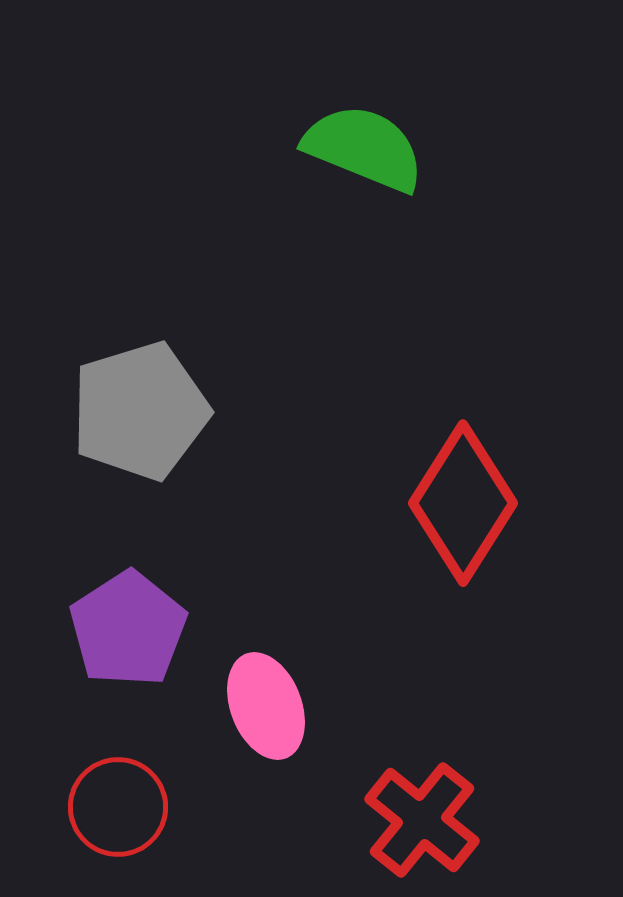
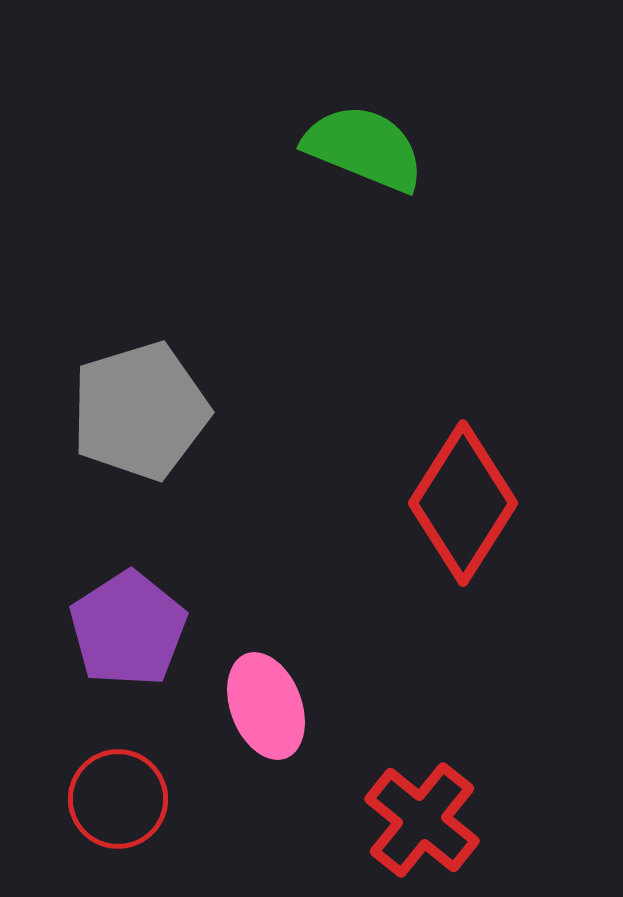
red circle: moved 8 px up
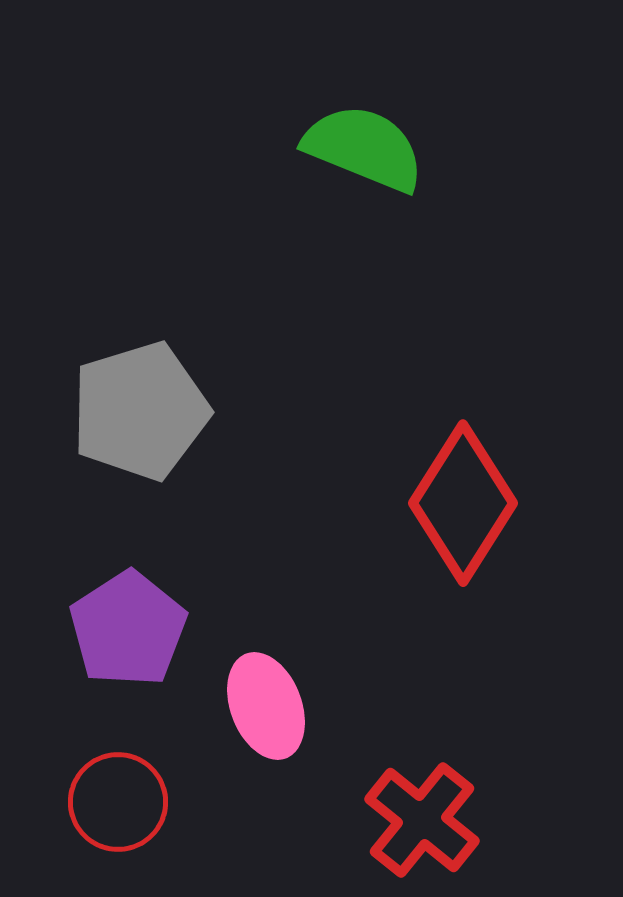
red circle: moved 3 px down
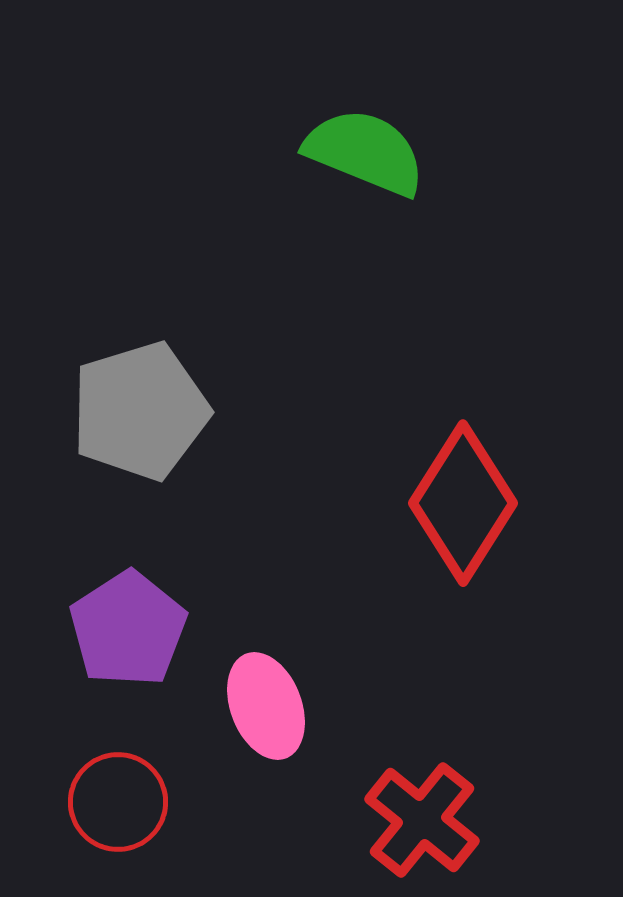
green semicircle: moved 1 px right, 4 px down
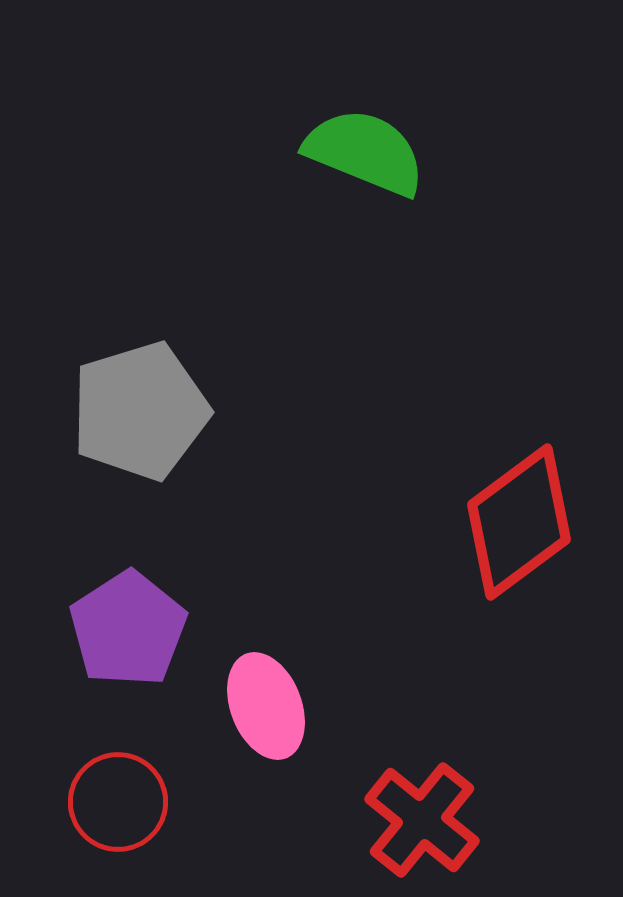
red diamond: moved 56 px right, 19 px down; rotated 21 degrees clockwise
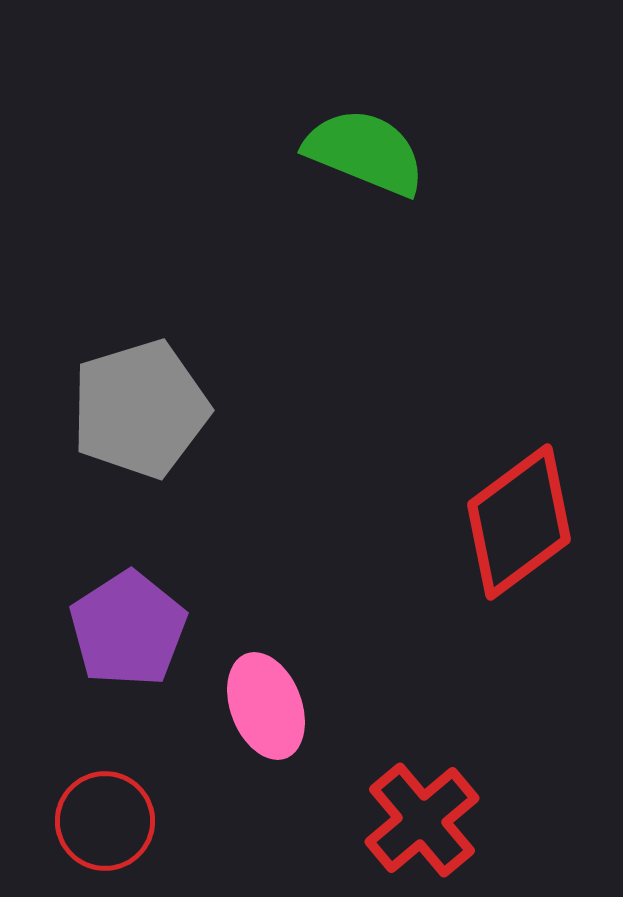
gray pentagon: moved 2 px up
red circle: moved 13 px left, 19 px down
red cross: rotated 11 degrees clockwise
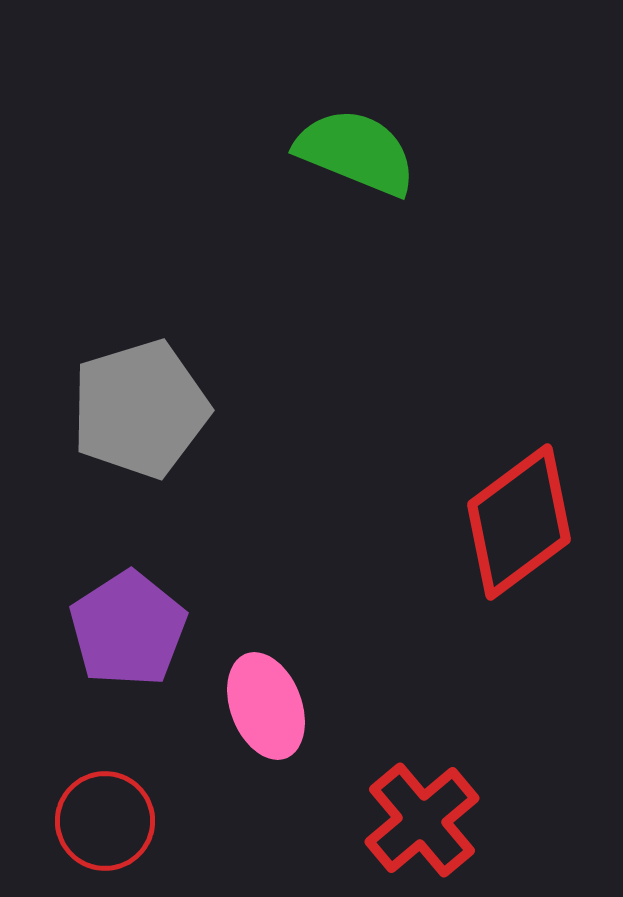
green semicircle: moved 9 px left
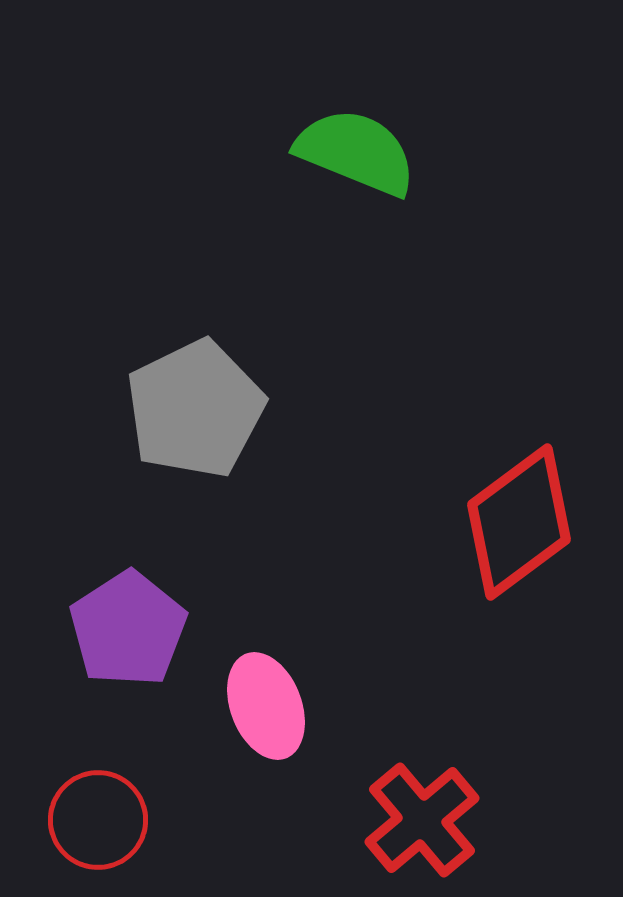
gray pentagon: moved 55 px right; rotated 9 degrees counterclockwise
red circle: moved 7 px left, 1 px up
